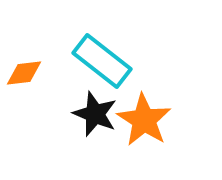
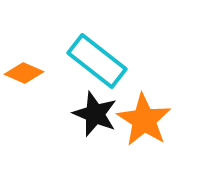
cyan rectangle: moved 5 px left
orange diamond: rotated 30 degrees clockwise
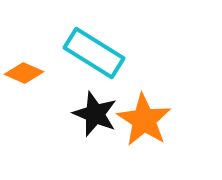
cyan rectangle: moved 3 px left, 8 px up; rotated 6 degrees counterclockwise
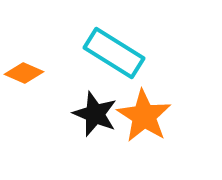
cyan rectangle: moved 20 px right
orange star: moved 4 px up
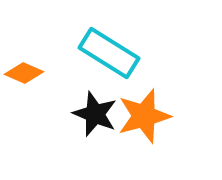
cyan rectangle: moved 5 px left
orange star: rotated 24 degrees clockwise
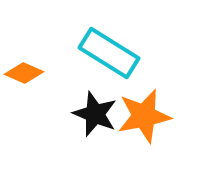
orange star: rotated 4 degrees clockwise
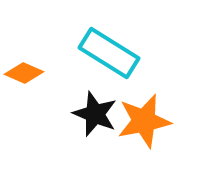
orange star: moved 5 px down
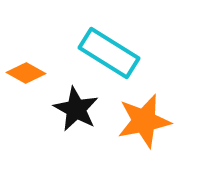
orange diamond: moved 2 px right; rotated 6 degrees clockwise
black star: moved 19 px left, 5 px up; rotated 6 degrees clockwise
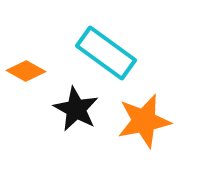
cyan rectangle: moved 3 px left; rotated 4 degrees clockwise
orange diamond: moved 2 px up
